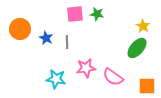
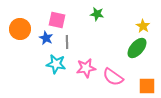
pink square: moved 18 px left, 6 px down; rotated 18 degrees clockwise
cyan star: moved 15 px up
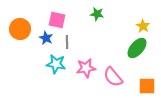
pink semicircle: rotated 15 degrees clockwise
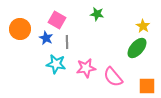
pink square: rotated 18 degrees clockwise
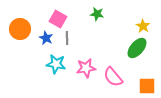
pink square: moved 1 px right, 1 px up
gray line: moved 4 px up
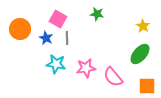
green ellipse: moved 3 px right, 6 px down
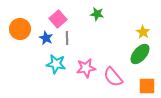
pink square: rotated 18 degrees clockwise
yellow star: moved 6 px down
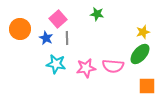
yellow star: rotated 24 degrees clockwise
pink semicircle: moved 11 px up; rotated 45 degrees counterclockwise
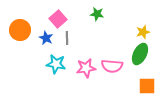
orange circle: moved 1 px down
green ellipse: rotated 15 degrees counterclockwise
pink semicircle: moved 1 px left
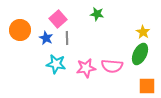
yellow star: rotated 24 degrees counterclockwise
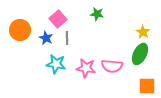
pink star: rotated 18 degrees clockwise
